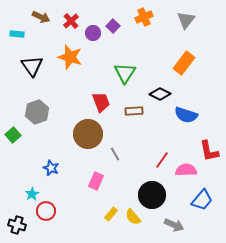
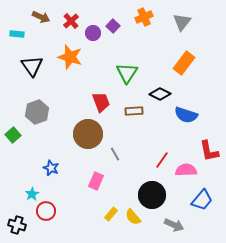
gray triangle: moved 4 px left, 2 px down
green triangle: moved 2 px right
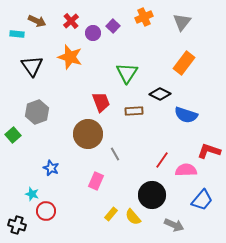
brown arrow: moved 4 px left, 4 px down
red L-shape: rotated 120 degrees clockwise
cyan star: rotated 24 degrees counterclockwise
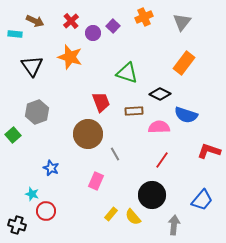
brown arrow: moved 2 px left
cyan rectangle: moved 2 px left
green triangle: rotated 45 degrees counterclockwise
pink semicircle: moved 27 px left, 43 px up
gray arrow: rotated 108 degrees counterclockwise
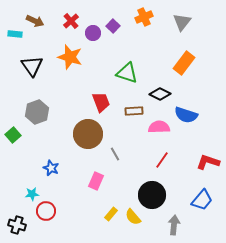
red L-shape: moved 1 px left, 11 px down
cyan star: rotated 24 degrees counterclockwise
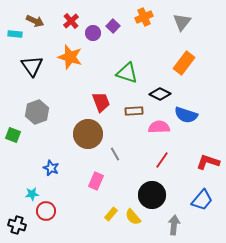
green square: rotated 28 degrees counterclockwise
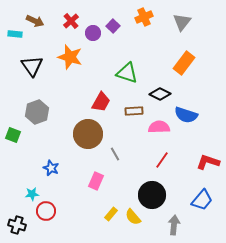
red trapezoid: rotated 50 degrees clockwise
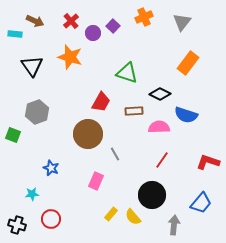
orange rectangle: moved 4 px right
blue trapezoid: moved 1 px left, 3 px down
red circle: moved 5 px right, 8 px down
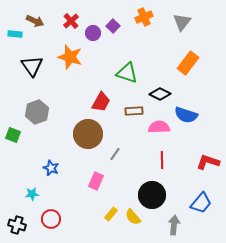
gray line: rotated 64 degrees clockwise
red line: rotated 36 degrees counterclockwise
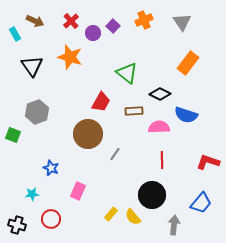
orange cross: moved 3 px down
gray triangle: rotated 12 degrees counterclockwise
cyan rectangle: rotated 56 degrees clockwise
green triangle: rotated 20 degrees clockwise
pink rectangle: moved 18 px left, 10 px down
